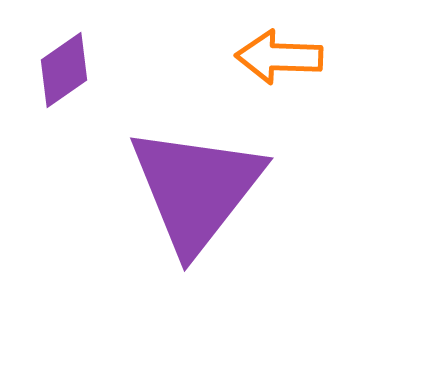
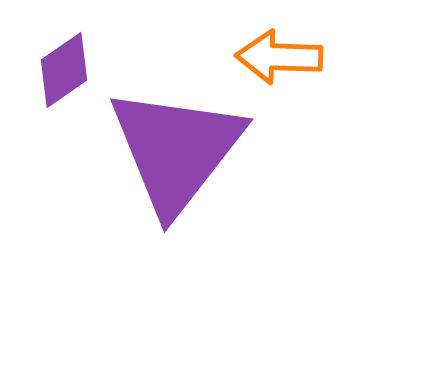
purple triangle: moved 20 px left, 39 px up
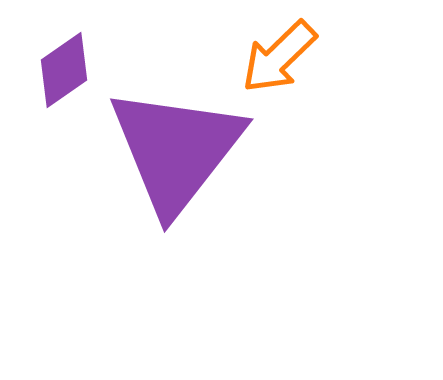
orange arrow: rotated 46 degrees counterclockwise
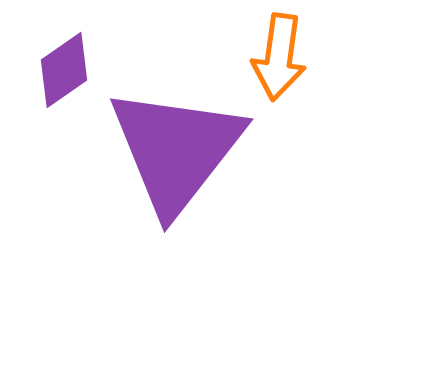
orange arrow: rotated 38 degrees counterclockwise
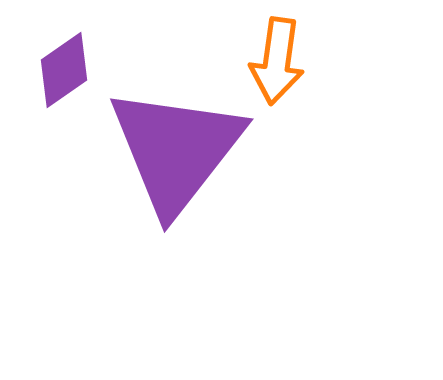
orange arrow: moved 2 px left, 4 px down
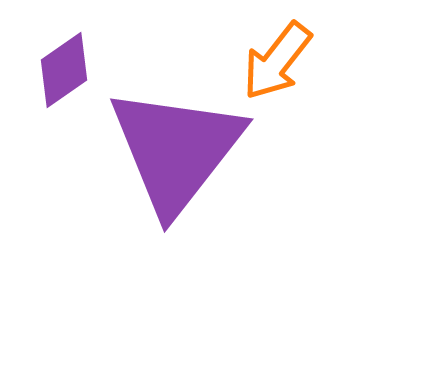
orange arrow: rotated 30 degrees clockwise
